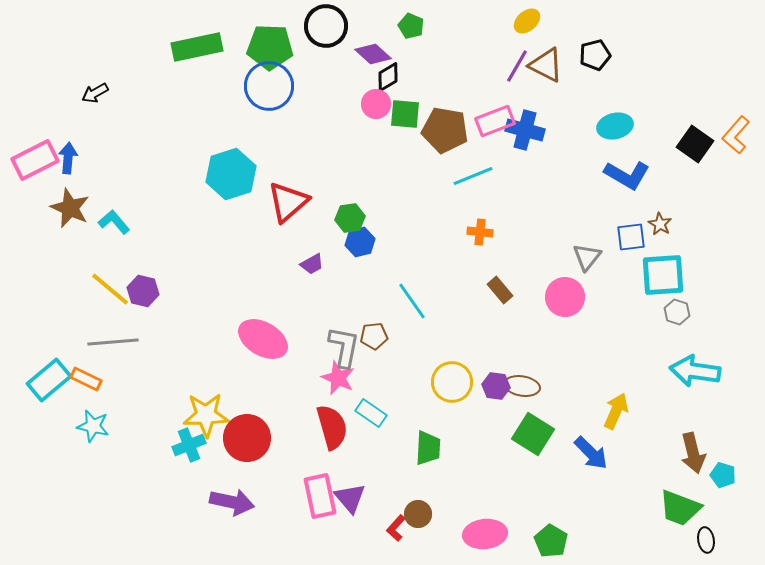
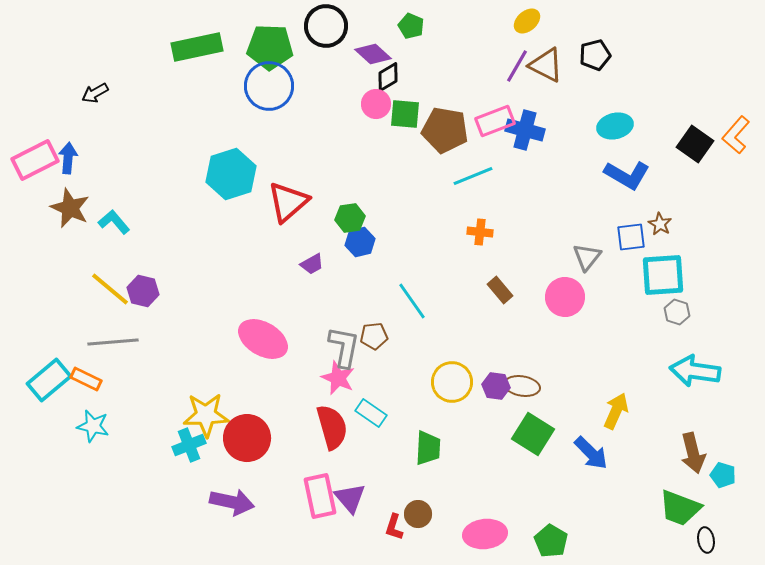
red L-shape at (396, 528): moved 2 px left, 1 px up; rotated 24 degrees counterclockwise
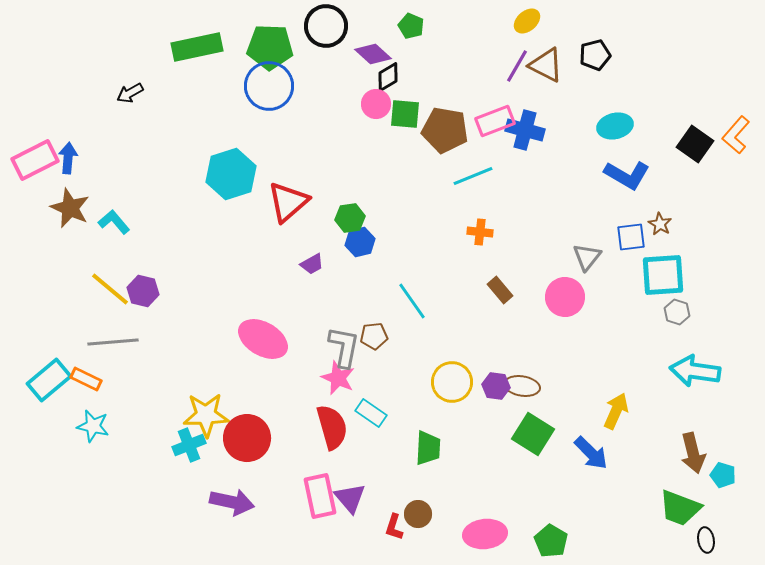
black arrow at (95, 93): moved 35 px right
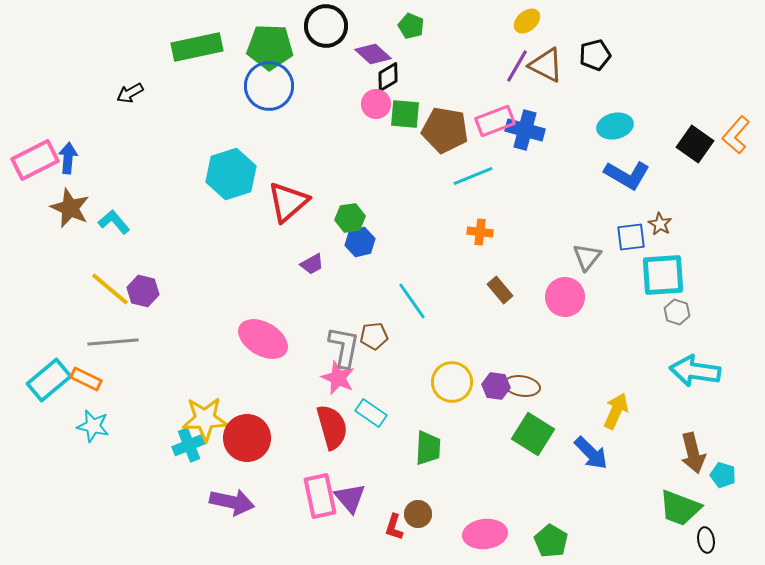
yellow star at (206, 415): moved 1 px left, 4 px down
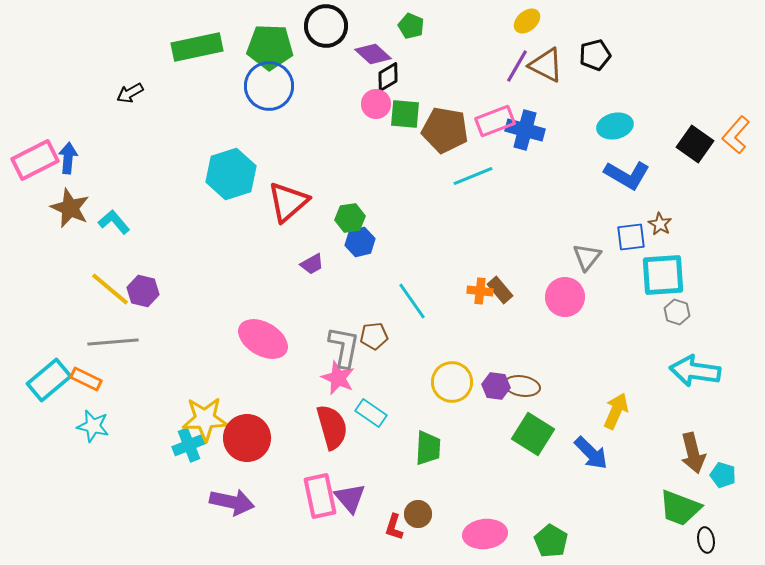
orange cross at (480, 232): moved 59 px down
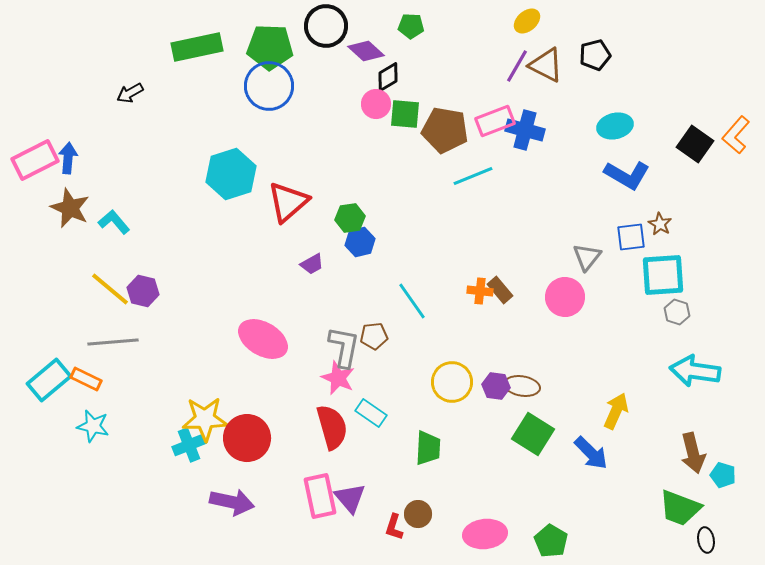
green pentagon at (411, 26): rotated 20 degrees counterclockwise
purple diamond at (373, 54): moved 7 px left, 3 px up
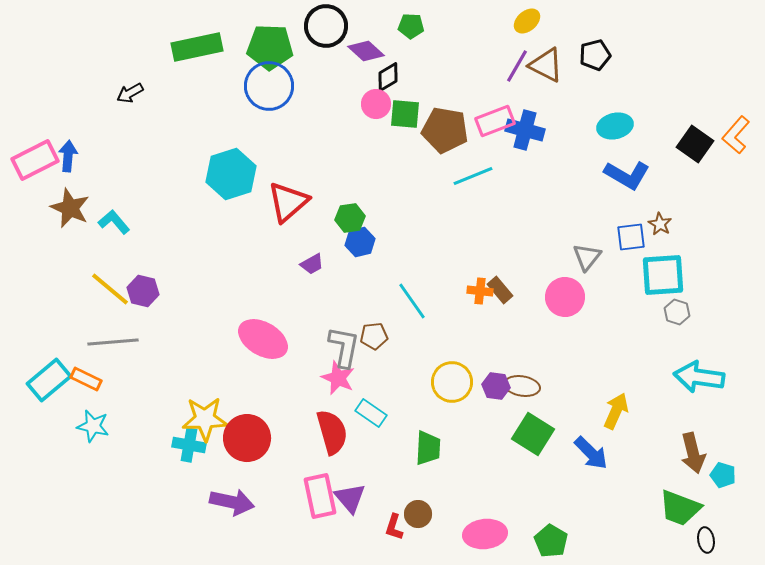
blue arrow at (68, 158): moved 2 px up
cyan arrow at (695, 371): moved 4 px right, 6 px down
red semicircle at (332, 427): moved 5 px down
cyan cross at (189, 445): rotated 32 degrees clockwise
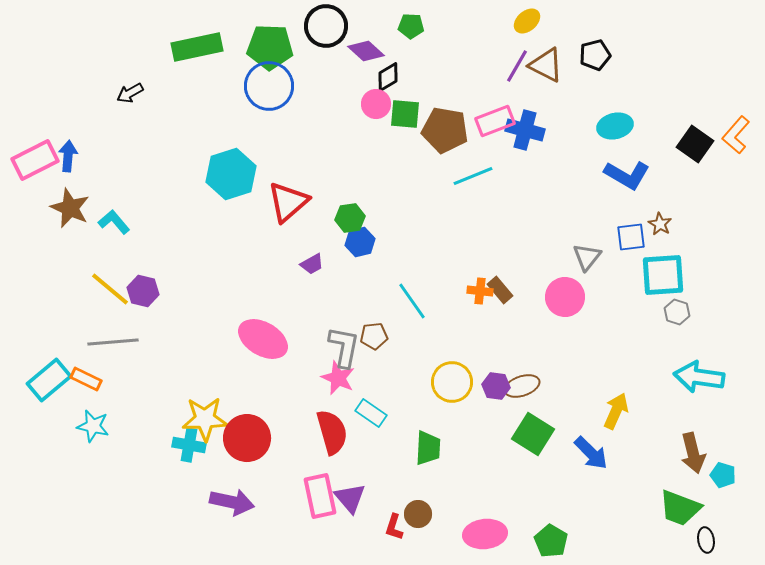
brown ellipse at (522, 386): rotated 28 degrees counterclockwise
